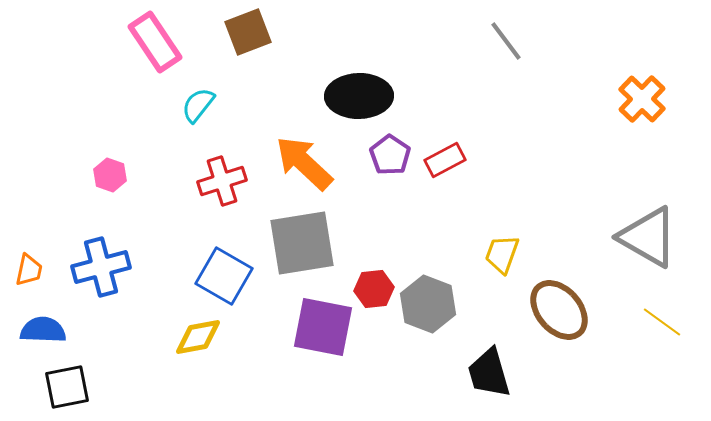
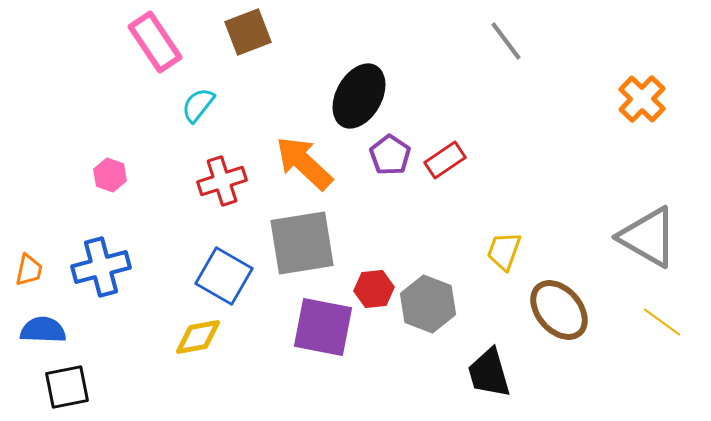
black ellipse: rotated 60 degrees counterclockwise
red rectangle: rotated 6 degrees counterclockwise
yellow trapezoid: moved 2 px right, 3 px up
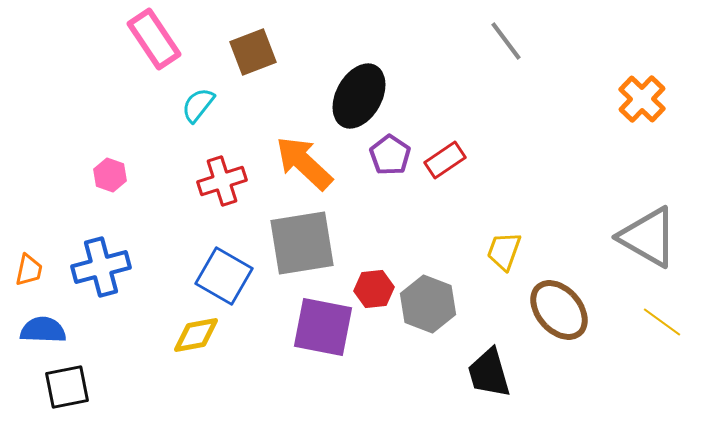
brown square: moved 5 px right, 20 px down
pink rectangle: moved 1 px left, 3 px up
yellow diamond: moved 2 px left, 2 px up
